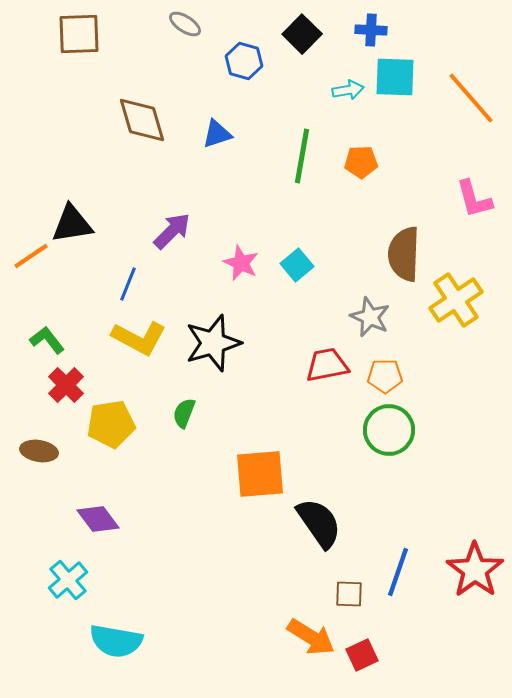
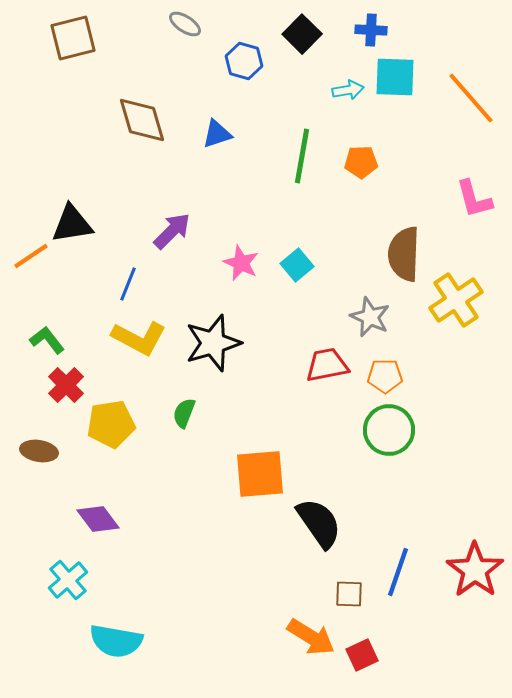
brown square at (79, 34): moved 6 px left, 4 px down; rotated 12 degrees counterclockwise
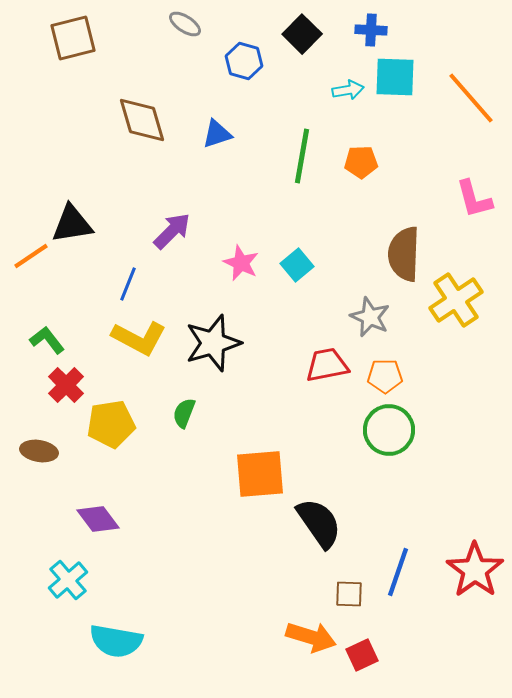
orange arrow at (311, 637): rotated 15 degrees counterclockwise
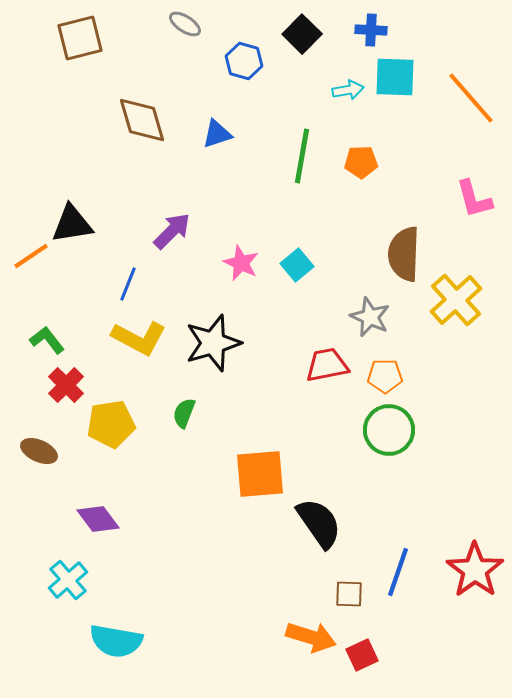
brown square at (73, 38): moved 7 px right
yellow cross at (456, 300): rotated 8 degrees counterclockwise
brown ellipse at (39, 451): rotated 15 degrees clockwise
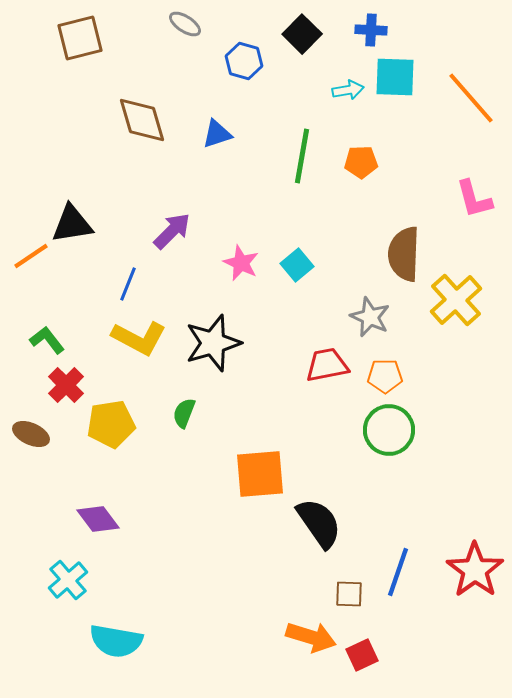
brown ellipse at (39, 451): moved 8 px left, 17 px up
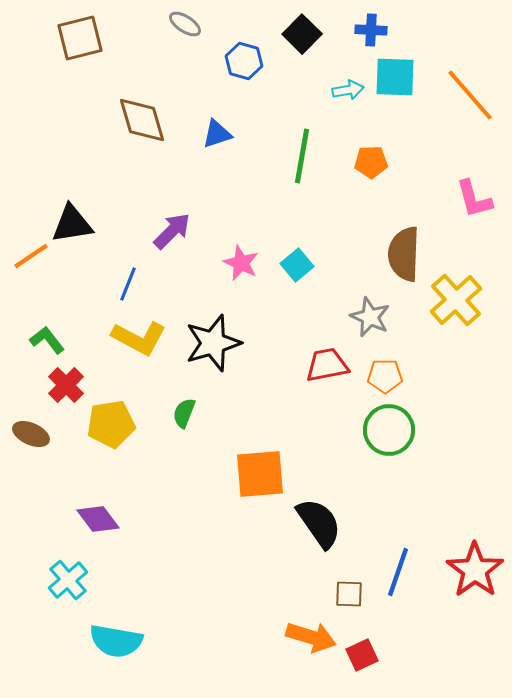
orange line at (471, 98): moved 1 px left, 3 px up
orange pentagon at (361, 162): moved 10 px right
